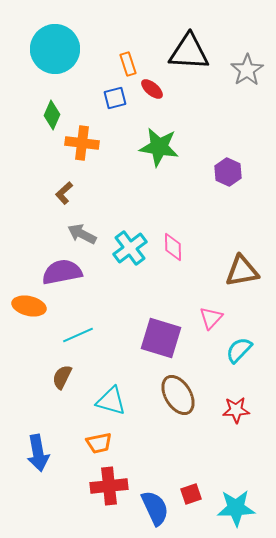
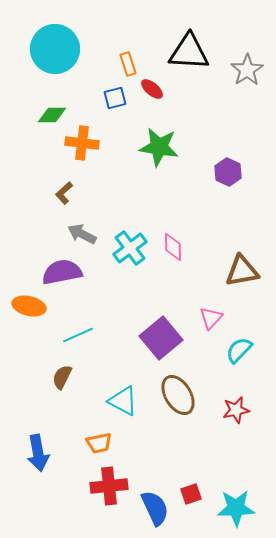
green diamond: rotated 68 degrees clockwise
purple square: rotated 33 degrees clockwise
cyan triangle: moved 12 px right; rotated 12 degrees clockwise
red star: rotated 8 degrees counterclockwise
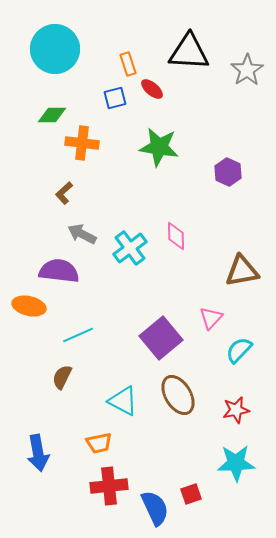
pink diamond: moved 3 px right, 11 px up
purple semicircle: moved 3 px left, 1 px up; rotated 18 degrees clockwise
cyan star: moved 45 px up
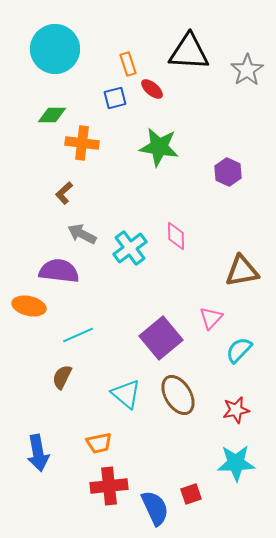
cyan triangle: moved 3 px right, 7 px up; rotated 12 degrees clockwise
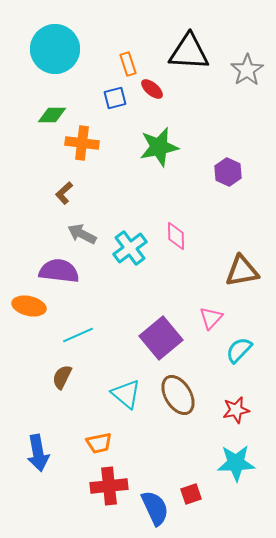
green star: rotated 21 degrees counterclockwise
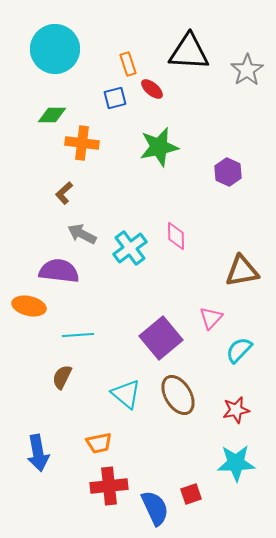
cyan line: rotated 20 degrees clockwise
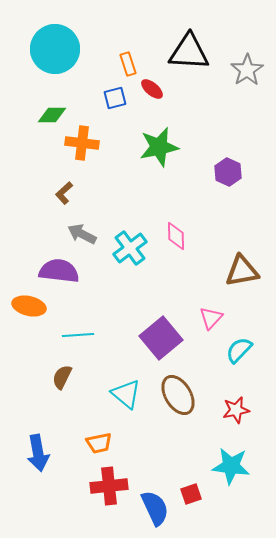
cyan star: moved 5 px left, 3 px down; rotated 9 degrees clockwise
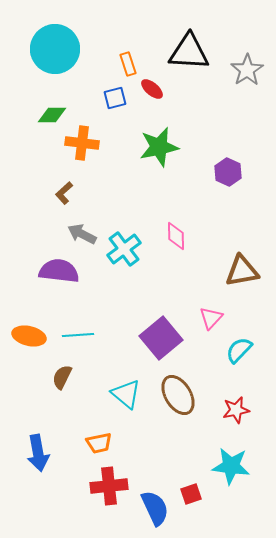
cyan cross: moved 6 px left, 1 px down
orange ellipse: moved 30 px down
